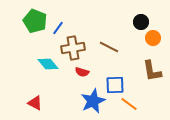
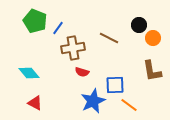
black circle: moved 2 px left, 3 px down
brown line: moved 9 px up
cyan diamond: moved 19 px left, 9 px down
orange line: moved 1 px down
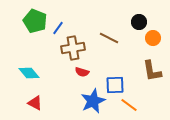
black circle: moved 3 px up
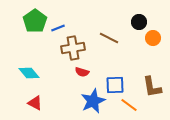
green pentagon: rotated 15 degrees clockwise
blue line: rotated 32 degrees clockwise
brown L-shape: moved 16 px down
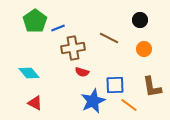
black circle: moved 1 px right, 2 px up
orange circle: moved 9 px left, 11 px down
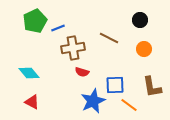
green pentagon: rotated 10 degrees clockwise
red triangle: moved 3 px left, 1 px up
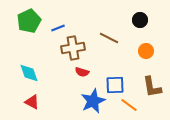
green pentagon: moved 6 px left
orange circle: moved 2 px right, 2 px down
cyan diamond: rotated 20 degrees clockwise
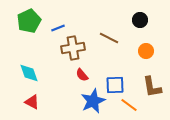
red semicircle: moved 3 px down; rotated 32 degrees clockwise
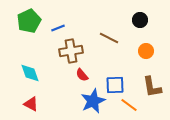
brown cross: moved 2 px left, 3 px down
cyan diamond: moved 1 px right
red triangle: moved 1 px left, 2 px down
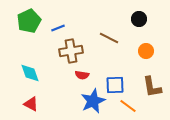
black circle: moved 1 px left, 1 px up
red semicircle: rotated 40 degrees counterclockwise
orange line: moved 1 px left, 1 px down
